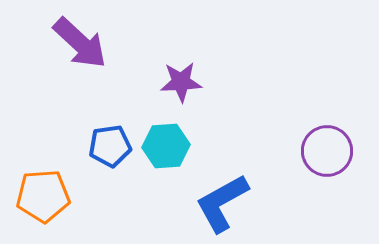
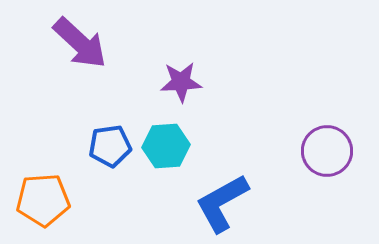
orange pentagon: moved 4 px down
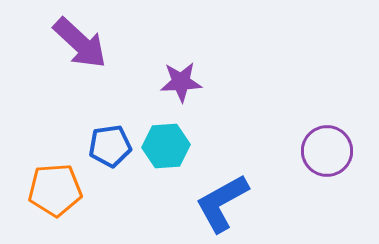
orange pentagon: moved 12 px right, 10 px up
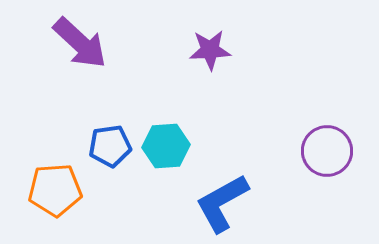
purple star: moved 29 px right, 32 px up
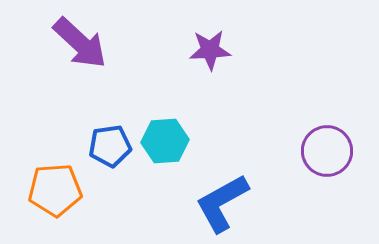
cyan hexagon: moved 1 px left, 5 px up
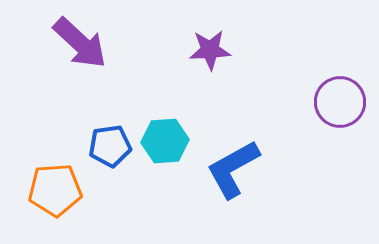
purple circle: moved 13 px right, 49 px up
blue L-shape: moved 11 px right, 34 px up
